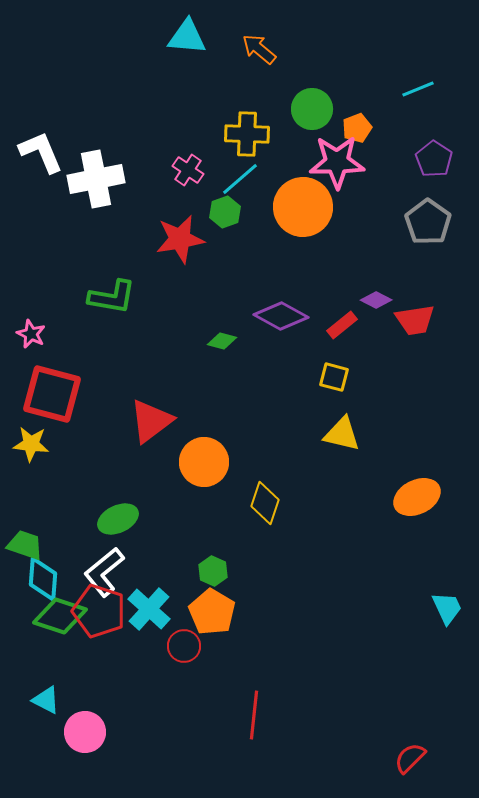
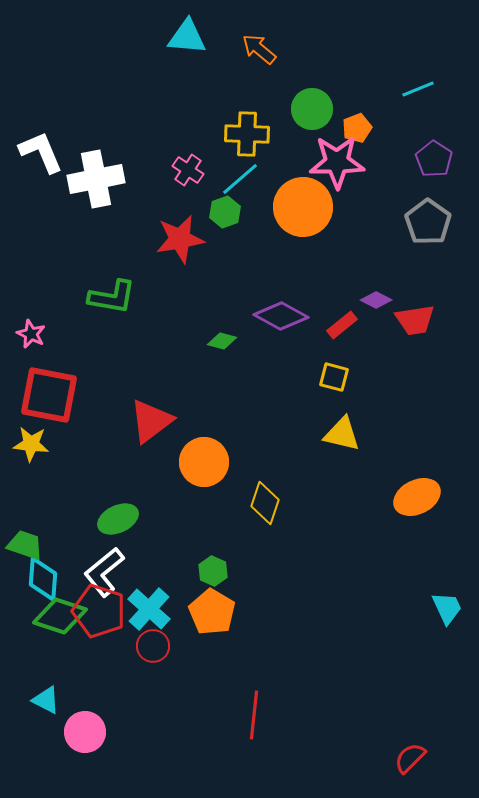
red square at (52, 394): moved 3 px left, 1 px down; rotated 4 degrees counterclockwise
red circle at (184, 646): moved 31 px left
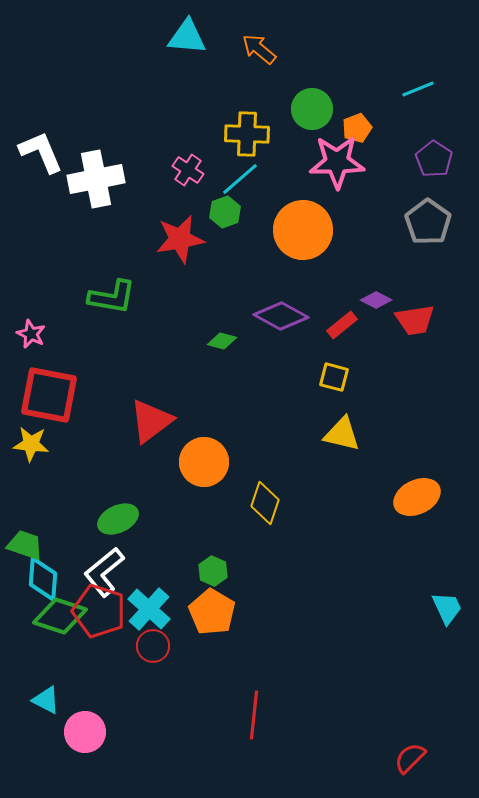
orange circle at (303, 207): moved 23 px down
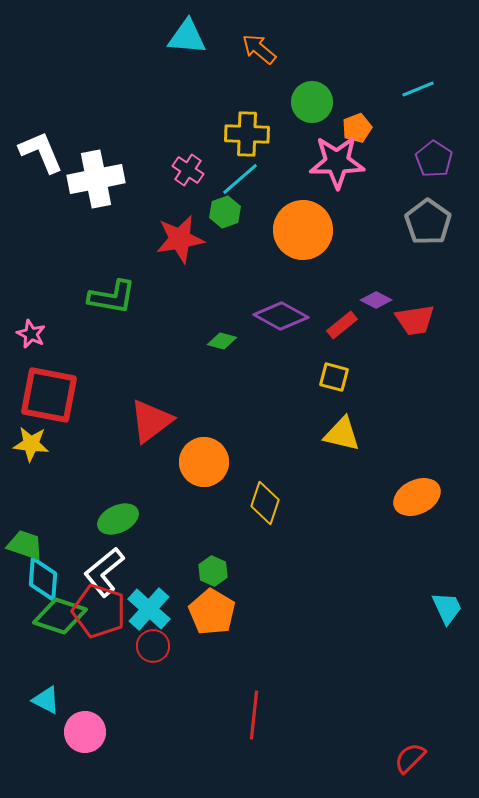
green circle at (312, 109): moved 7 px up
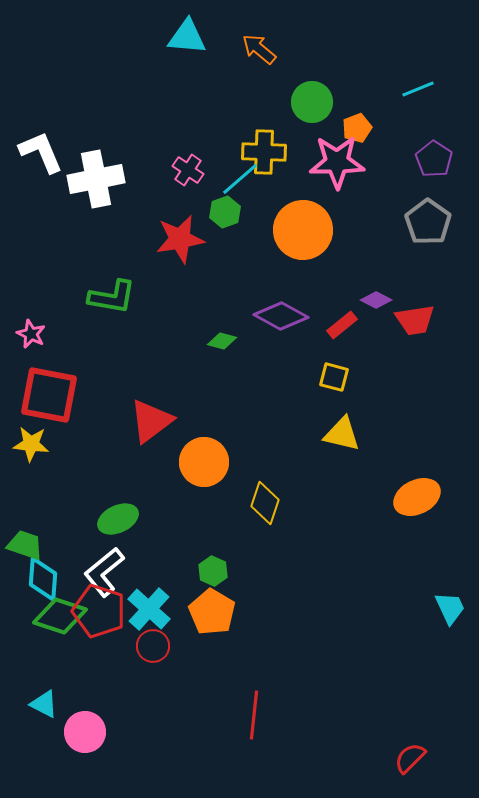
yellow cross at (247, 134): moved 17 px right, 18 px down
cyan trapezoid at (447, 608): moved 3 px right
cyan triangle at (46, 700): moved 2 px left, 4 px down
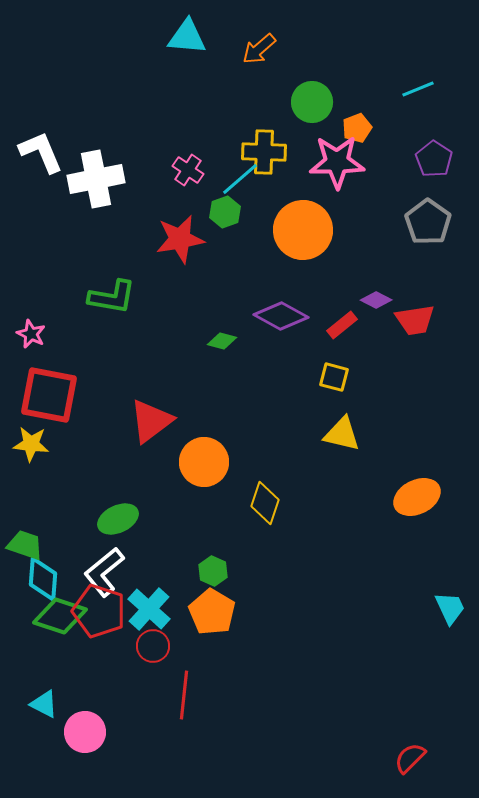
orange arrow at (259, 49): rotated 81 degrees counterclockwise
red line at (254, 715): moved 70 px left, 20 px up
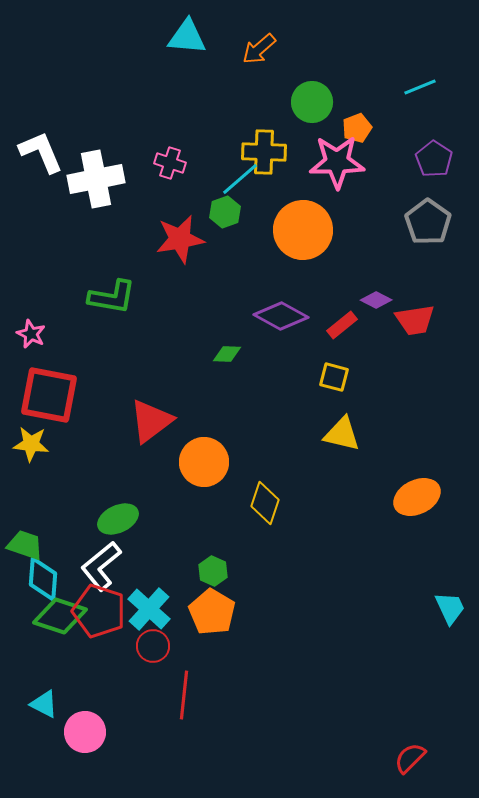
cyan line at (418, 89): moved 2 px right, 2 px up
pink cross at (188, 170): moved 18 px left, 7 px up; rotated 16 degrees counterclockwise
green diamond at (222, 341): moved 5 px right, 13 px down; rotated 12 degrees counterclockwise
white L-shape at (104, 572): moved 3 px left, 6 px up
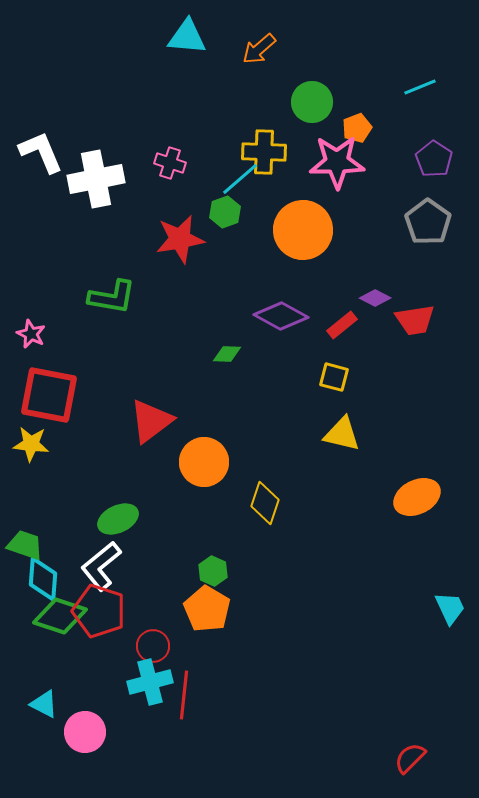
purple diamond at (376, 300): moved 1 px left, 2 px up
cyan cross at (149, 609): moved 1 px right, 73 px down; rotated 33 degrees clockwise
orange pentagon at (212, 612): moved 5 px left, 3 px up
